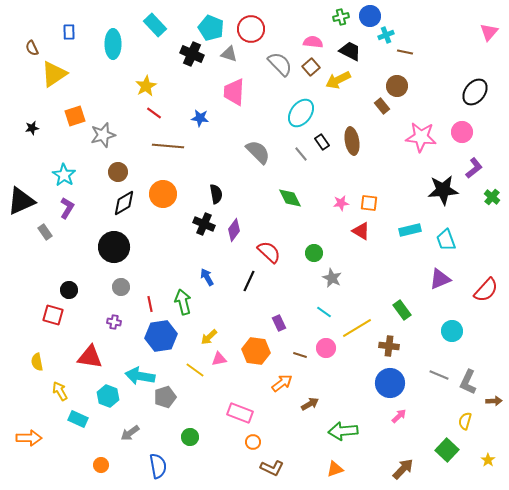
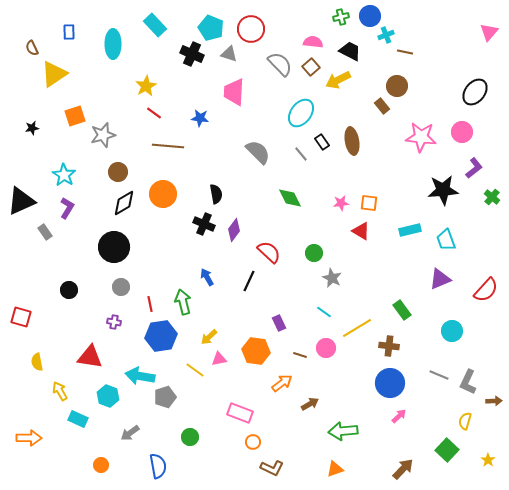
red square at (53, 315): moved 32 px left, 2 px down
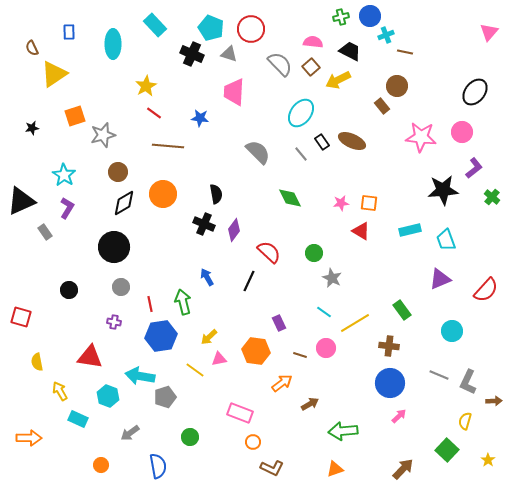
brown ellipse at (352, 141): rotated 56 degrees counterclockwise
yellow line at (357, 328): moved 2 px left, 5 px up
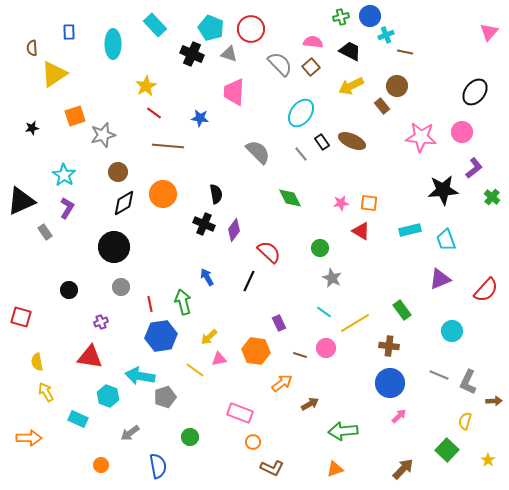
brown semicircle at (32, 48): rotated 21 degrees clockwise
yellow arrow at (338, 80): moved 13 px right, 6 px down
green circle at (314, 253): moved 6 px right, 5 px up
purple cross at (114, 322): moved 13 px left; rotated 32 degrees counterclockwise
yellow arrow at (60, 391): moved 14 px left, 1 px down
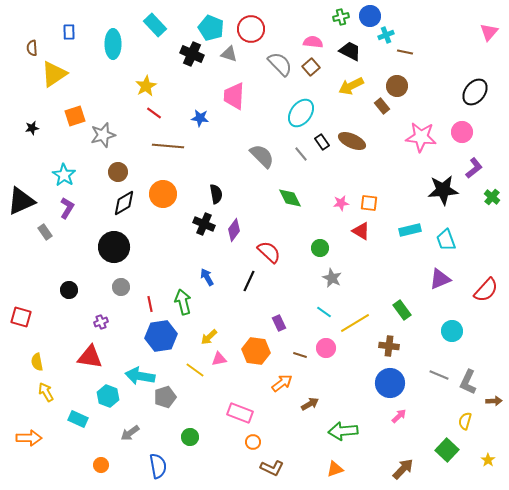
pink trapezoid at (234, 92): moved 4 px down
gray semicircle at (258, 152): moved 4 px right, 4 px down
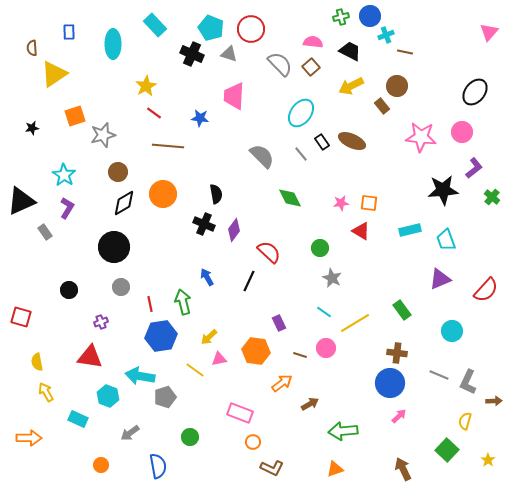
brown cross at (389, 346): moved 8 px right, 7 px down
brown arrow at (403, 469): rotated 70 degrees counterclockwise
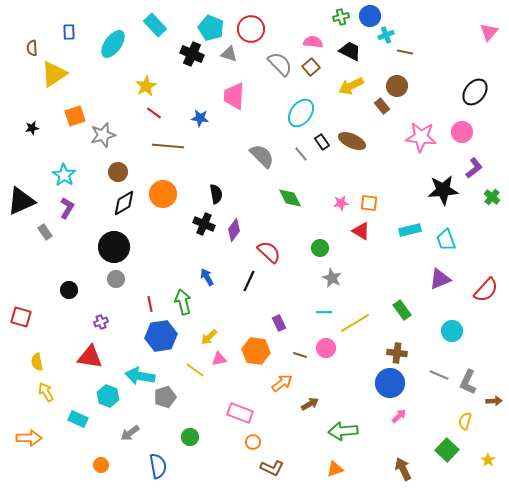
cyan ellipse at (113, 44): rotated 36 degrees clockwise
gray circle at (121, 287): moved 5 px left, 8 px up
cyan line at (324, 312): rotated 35 degrees counterclockwise
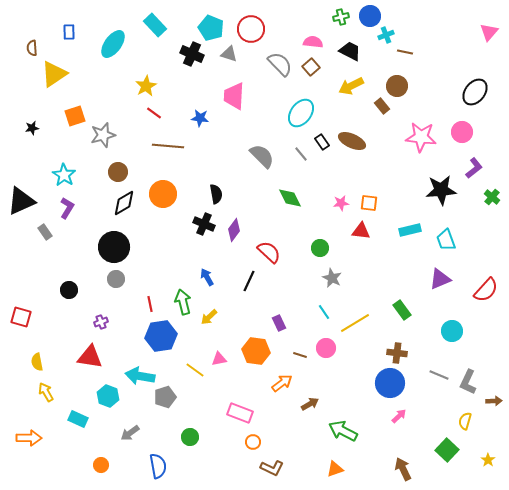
black star at (443, 190): moved 2 px left
red triangle at (361, 231): rotated 24 degrees counterclockwise
cyan line at (324, 312): rotated 56 degrees clockwise
yellow arrow at (209, 337): moved 20 px up
green arrow at (343, 431): rotated 32 degrees clockwise
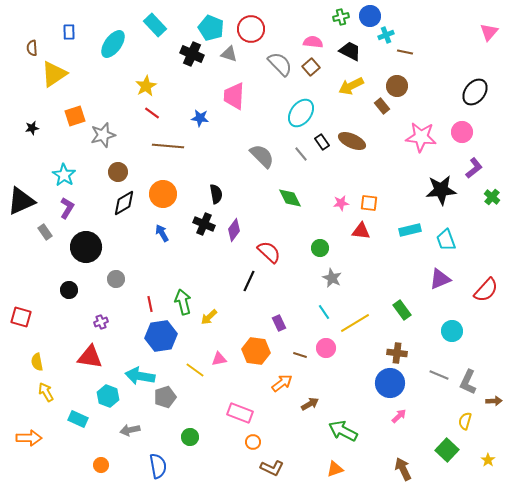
red line at (154, 113): moved 2 px left
black circle at (114, 247): moved 28 px left
blue arrow at (207, 277): moved 45 px left, 44 px up
gray arrow at (130, 433): moved 3 px up; rotated 24 degrees clockwise
